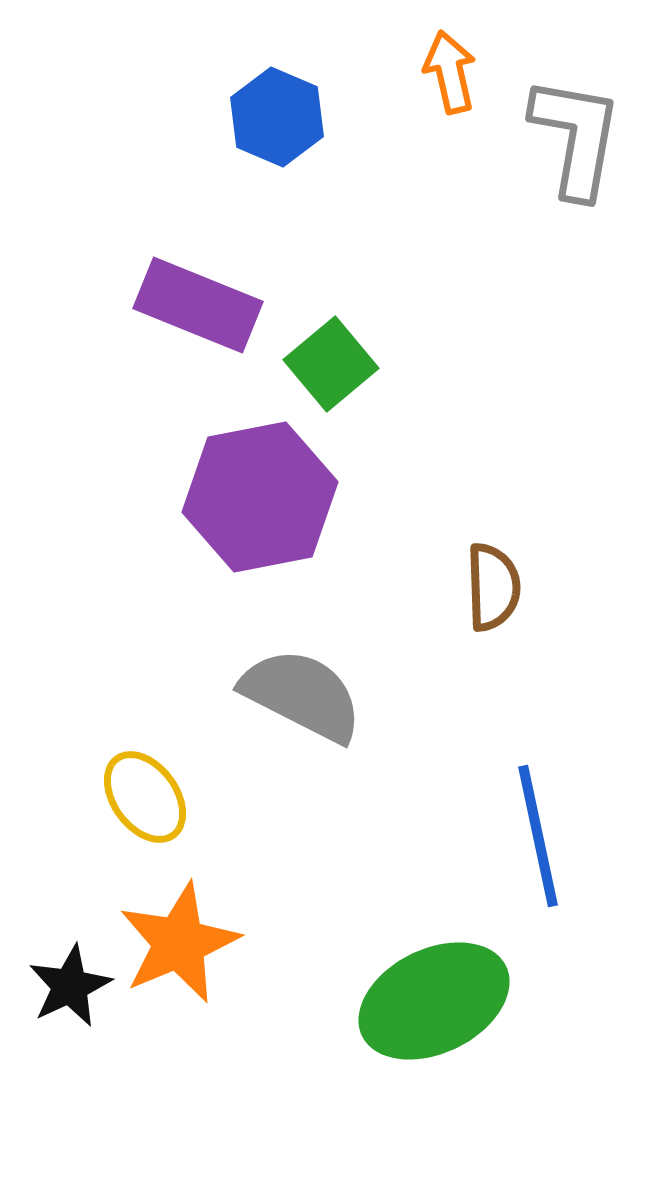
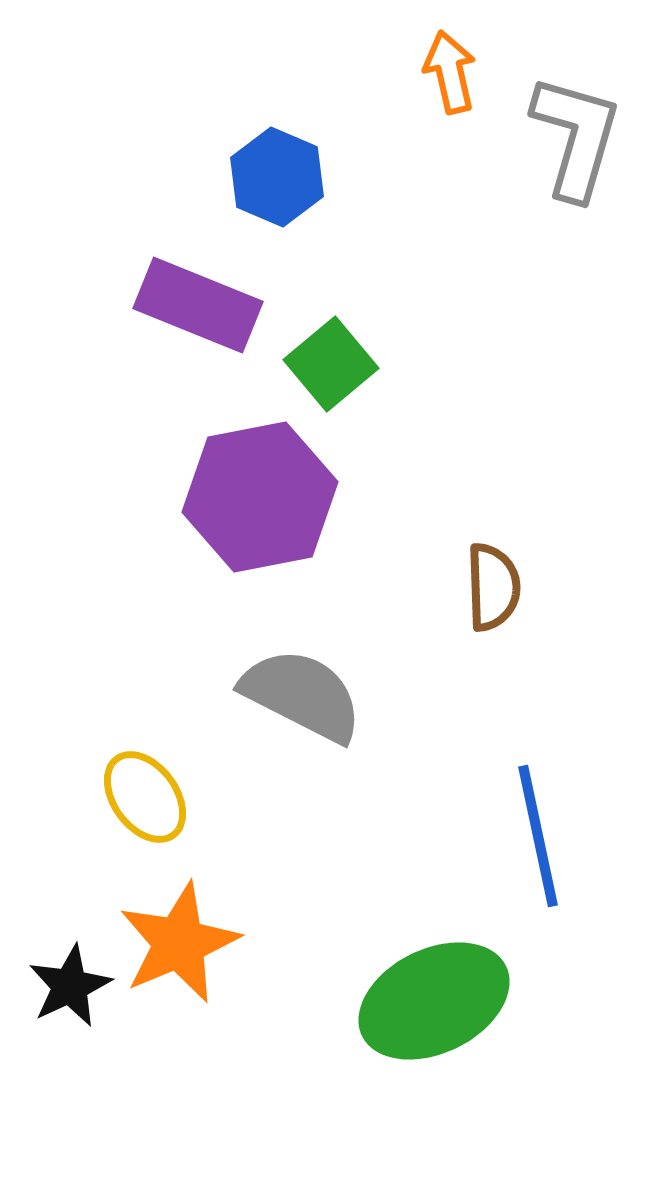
blue hexagon: moved 60 px down
gray L-shape: rotated 6 degrees clockwise
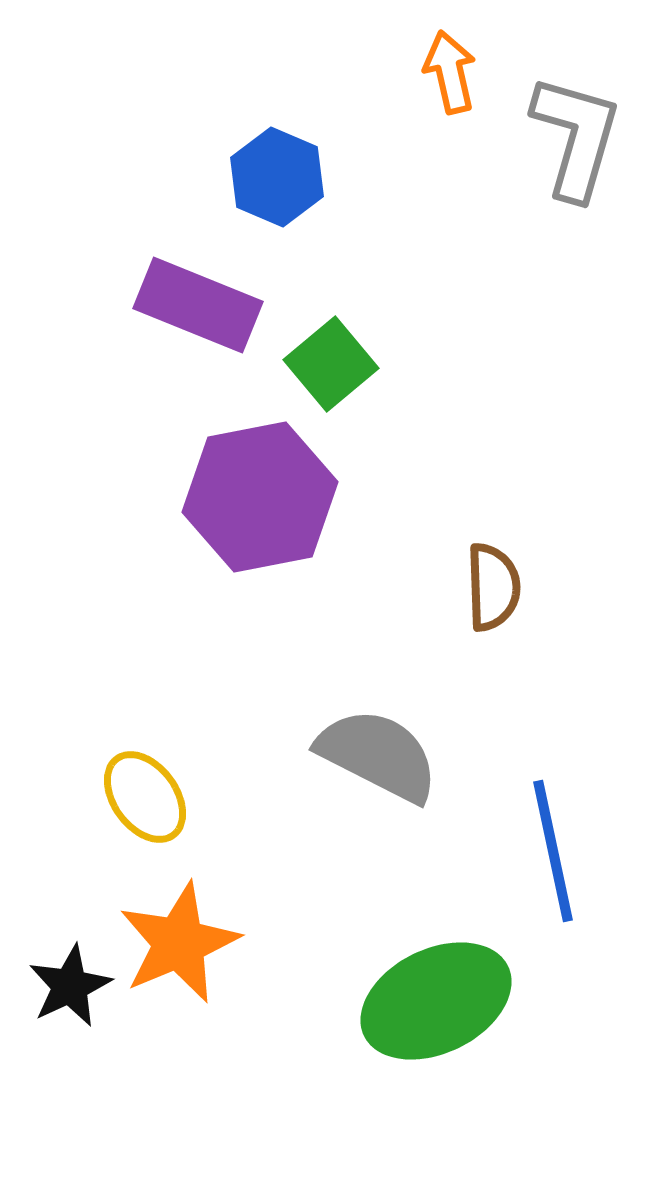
gray semicircle: moved 76 px right, 60 px down
blue line: moved 15 px right, 15 px down
green ellipse: moved 2 px right
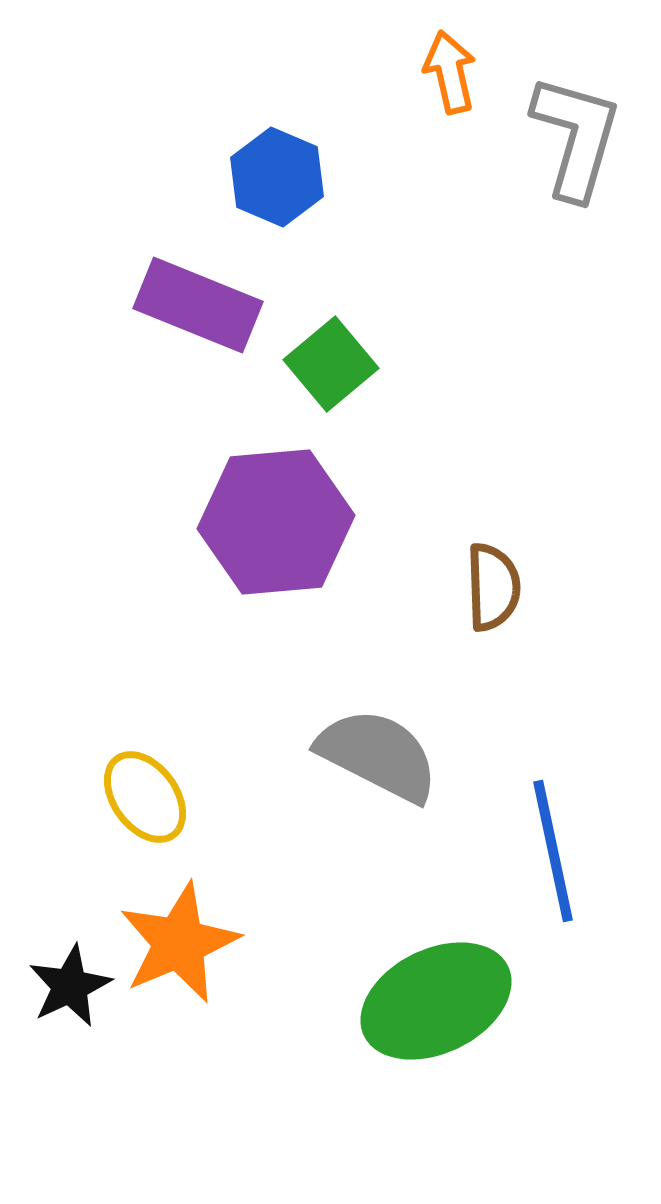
purple hexagon: moved 16 px right, 25 px down; rotated 6 degrees clockwise
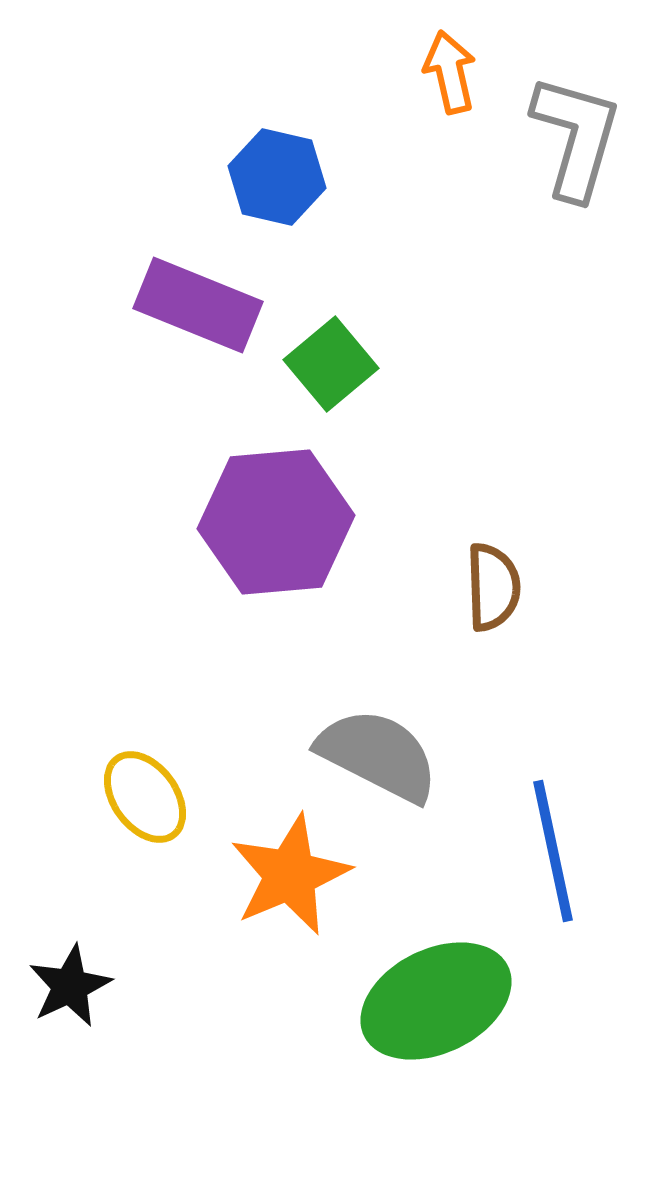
blue hexagon: rotated 10 degrees counterclockwise
orange star: moved 111 px right, 68 px up
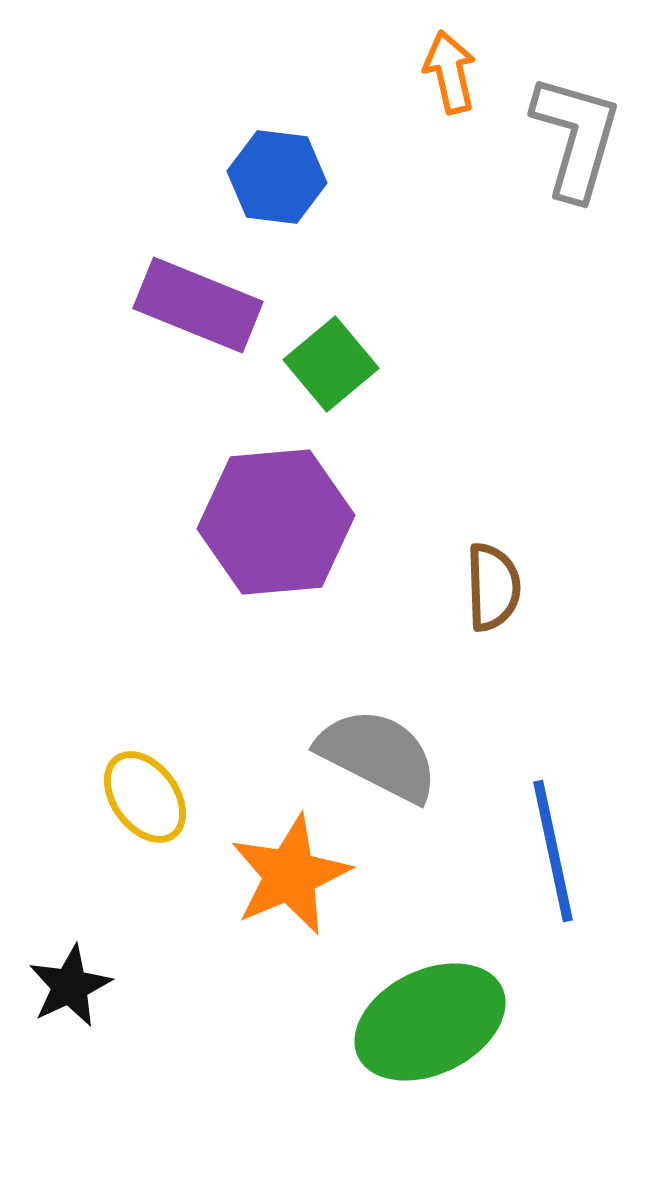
blue hexagon: rotated 6 degrees counterclockwise
green ellipse: moved 6 px left, 21 px down
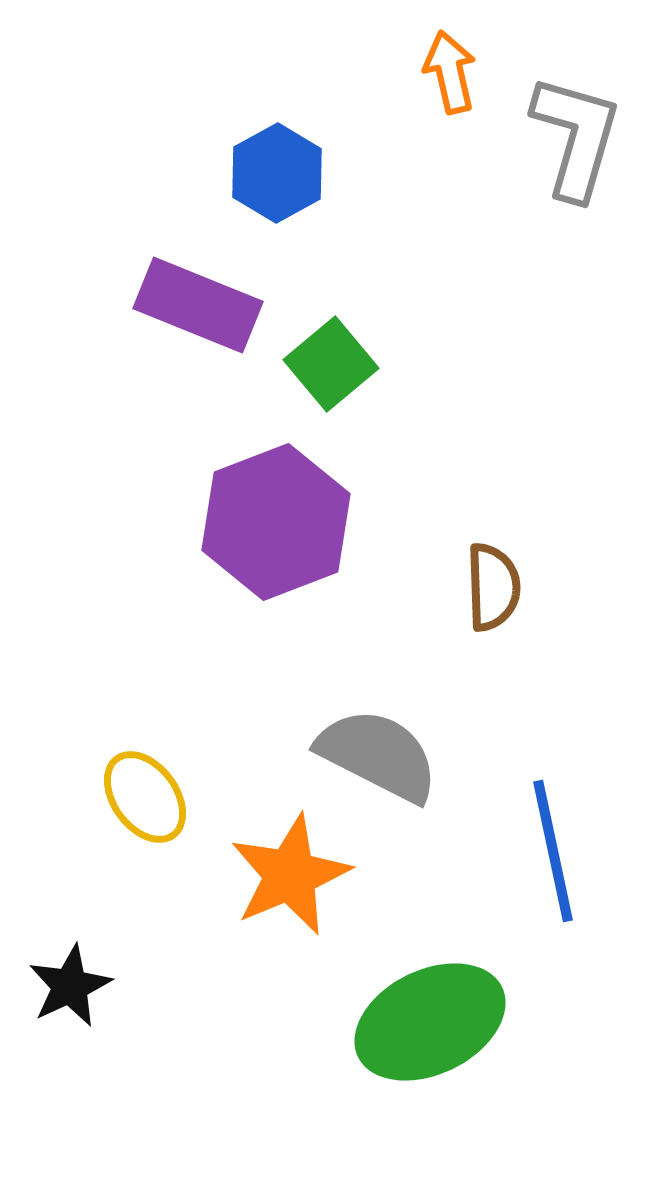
blue hexagon: moved 4 px up; rotated 24 degrees clockwise
purple hexagon: rotated 16 degrees counterclockwise
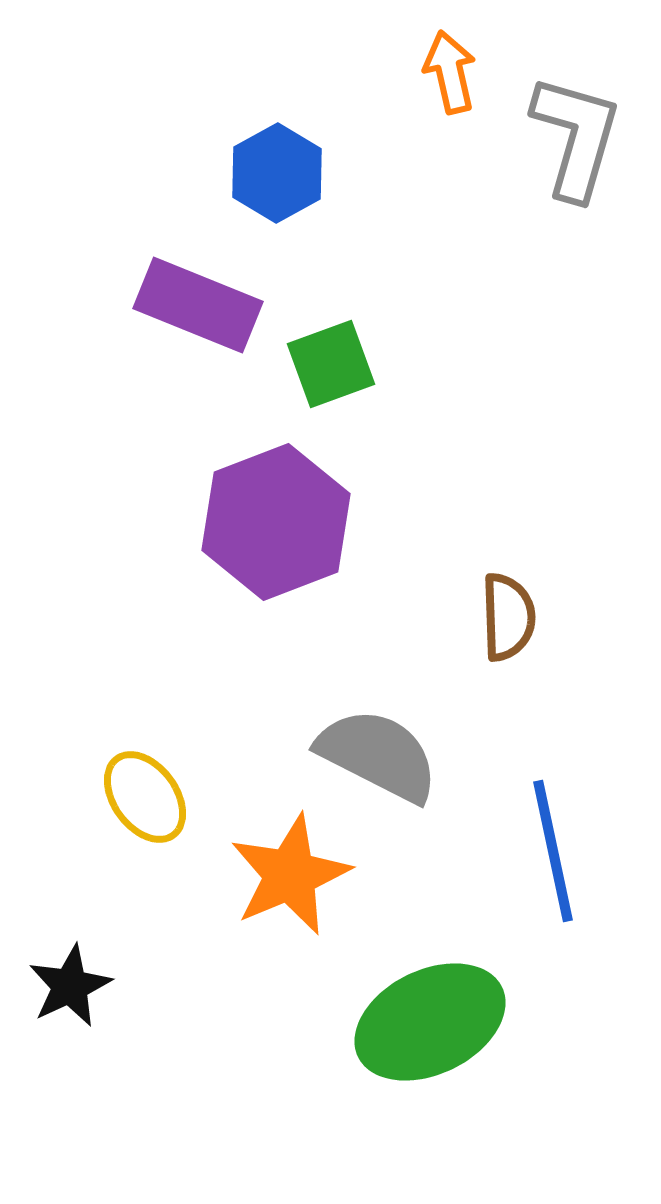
green square: rotated 20 degrees clockwise
brown semicircle: moved 15 px right, 30 px down
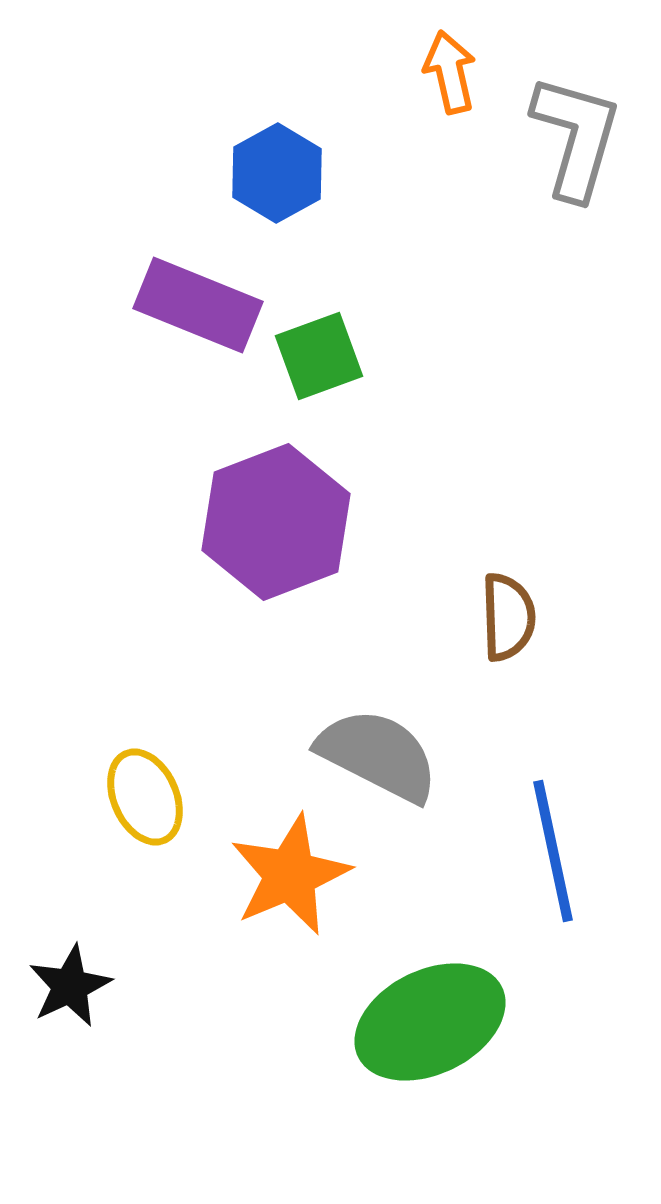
green square: moved 12 px left, 8 px up
yellow ellipse: rotated 12 degrees clockwise
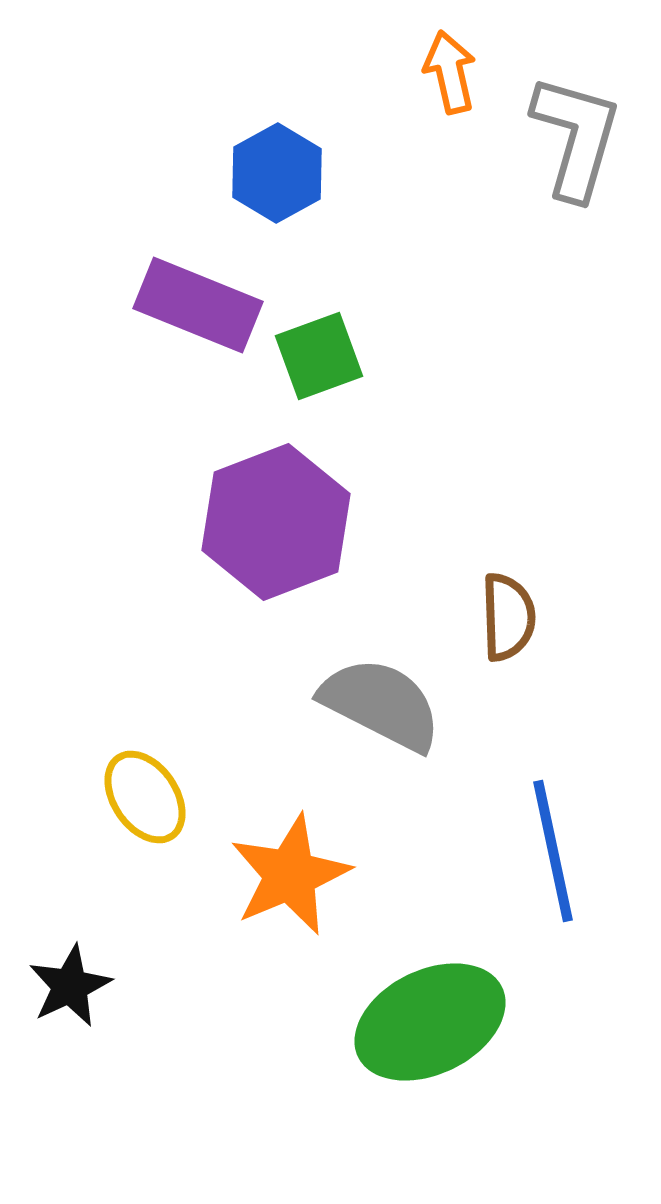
gray semicircle: moved 3 px right, 51 px up
yellow ellipse: rotated 10 degrees counterclockwise
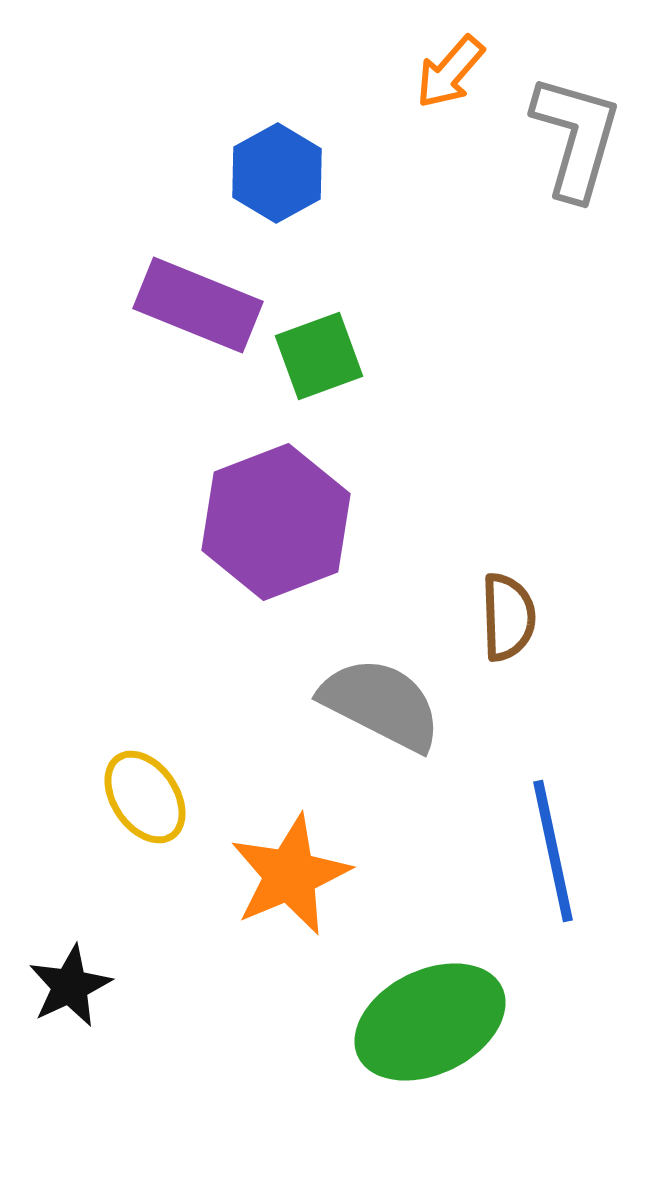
orange arrow: rotated 126 degrees counterclockwise
